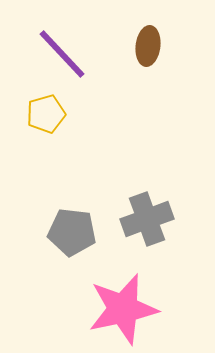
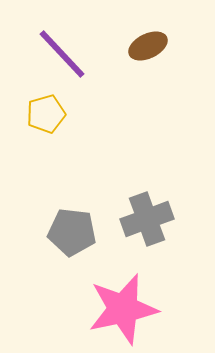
brown ellipse: rotated 57 degrees clockwise
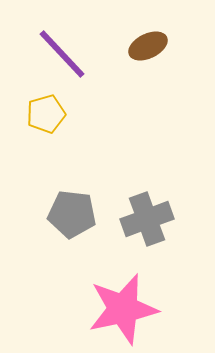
gray pentagon: moved 18 px up
